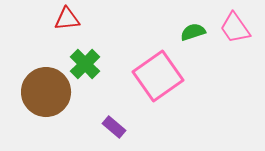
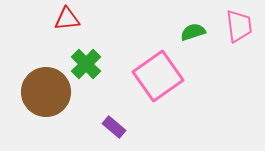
pink trapezoid: moved 4 px right, 2 px up; rotated 152 degrees counterclockwise
green cross: moved 1 px right
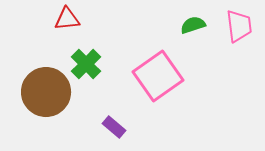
green semicircle: moved 7 px up
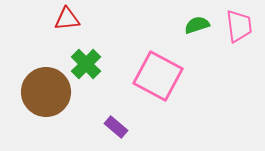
green semicircle: moved 4 px right
pink square: rotated 27 degrees counterclockwise
purple rectangle: moved 2 px right
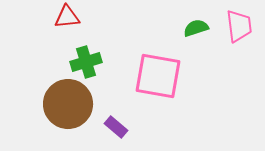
red triangle: moved 2 px up
green semicircle: moved 1 px left, 3 px down
green cross: moved 2 px up; rotated 28 degrees clockwise
pink square: rotated 18 degrees counterclockwise
brown circle: moved 22 px right, 12 px down
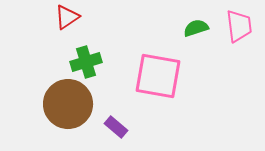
red triangle: rotated 28 degrees counterclockwise
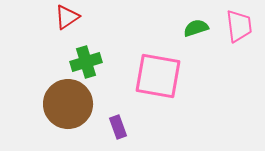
purple rectangle: moved 2 px right; rotated 30 degrees clockwise
